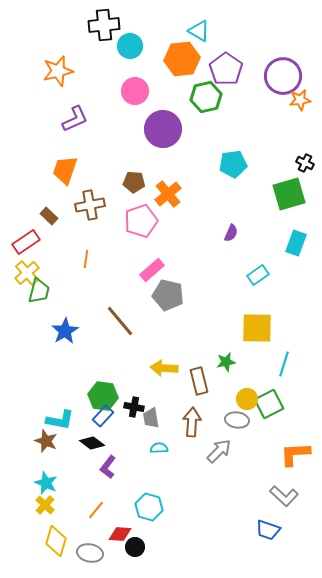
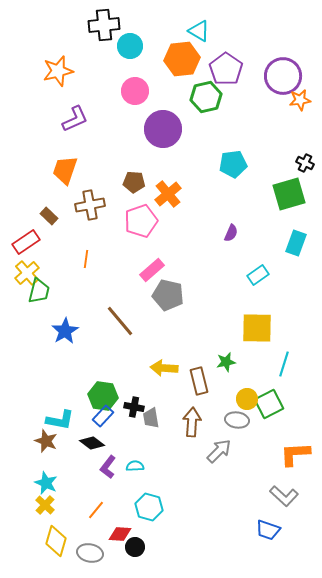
cyan semicircle at (159, 448): moved 24 px left, 18 px down
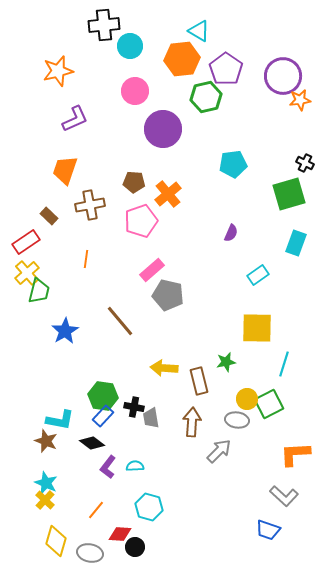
yellow cross at (45, 505): moved 5 px up
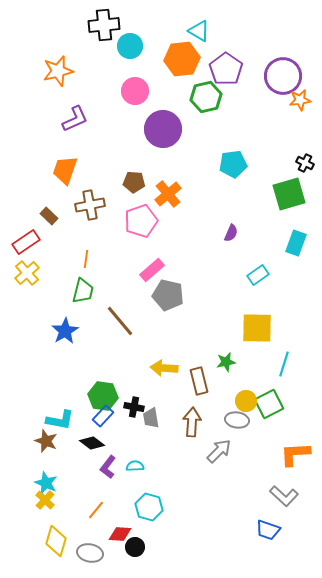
green trapezoid at (39, 291): moved 44 px right
yellow circle at (247, 399): moved 1 px left, 2 px down
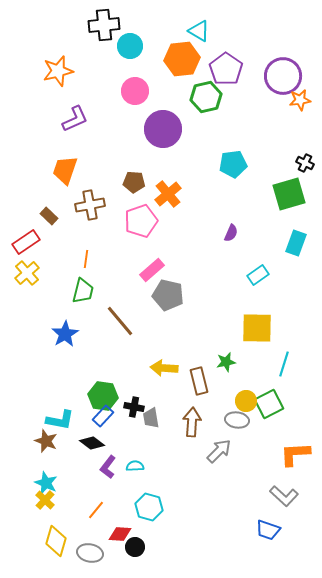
blue star at (65, 331): moved 3 px down
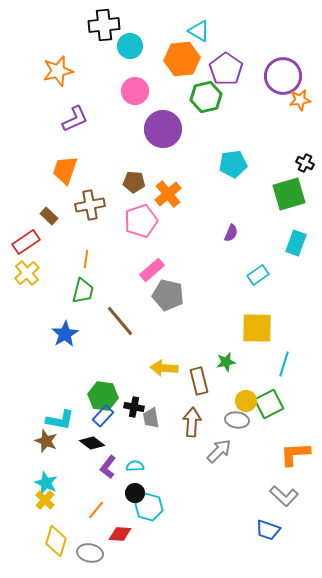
black circle at (135, 547): moved 54 px up
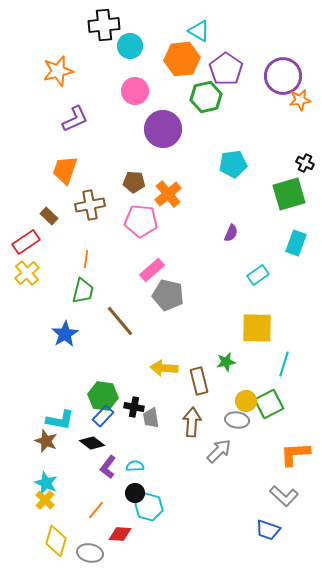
pink pentagon at (141, 221): rotated 24 degrees clockwise
